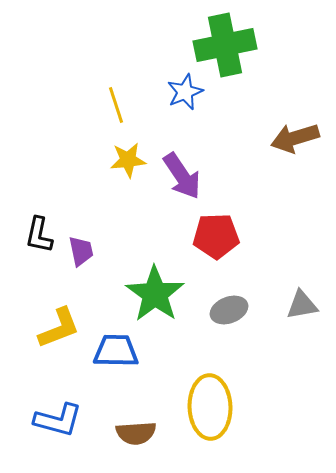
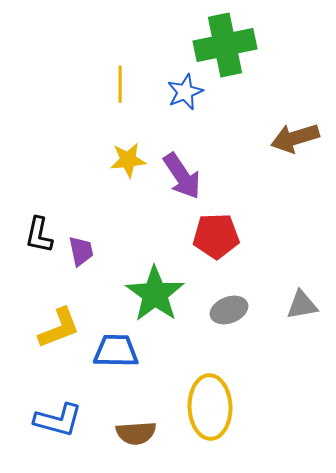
yellow line: moved 4 px right, 21 px up; rotated 18 degrees clockwise
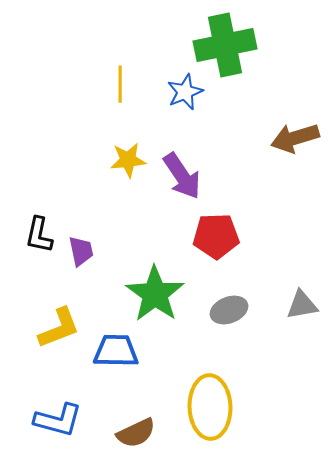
brown semicircle: rotated 21 degrees counterclockwise
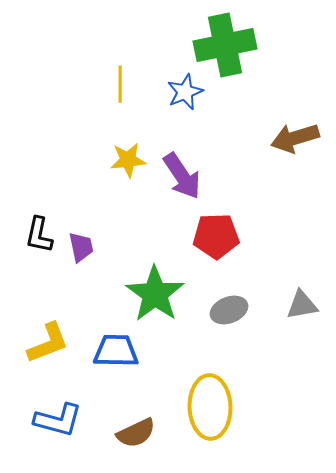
purple trapezoid: moved 4 px up
yellow L-shape: moved 11 px left, 15 px down
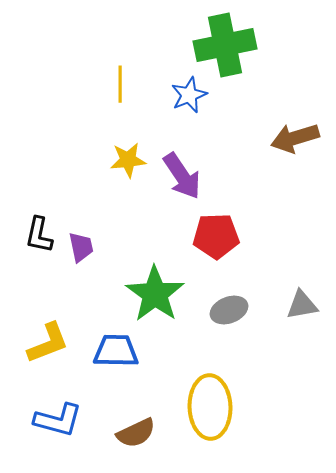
blue star: moved 4 px right, 3 px down
